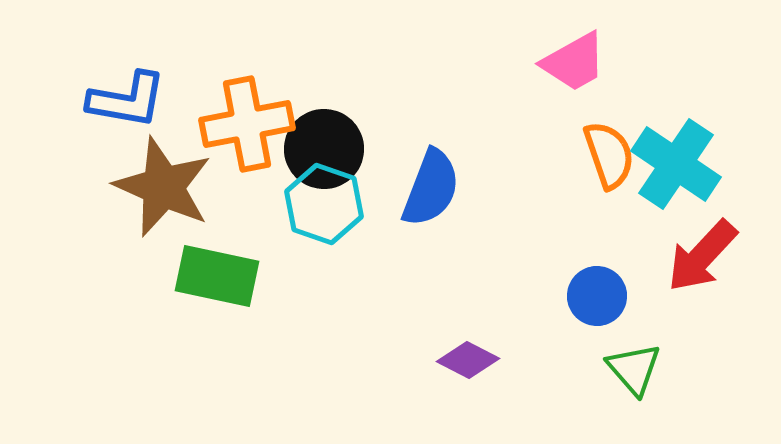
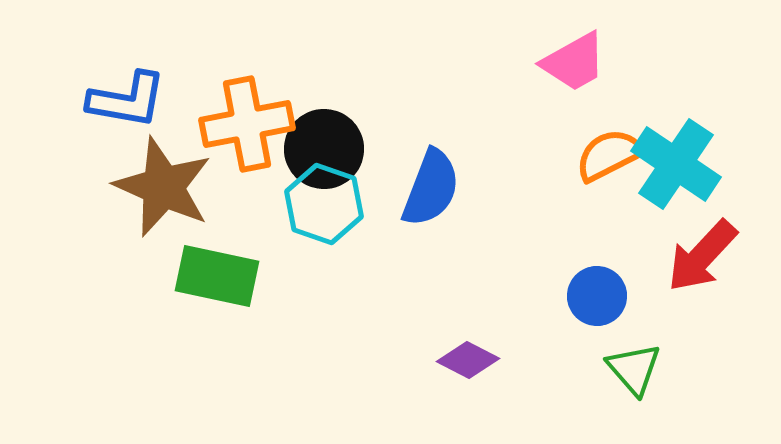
orange semicircle: rotated 98 degrees counterclockwise
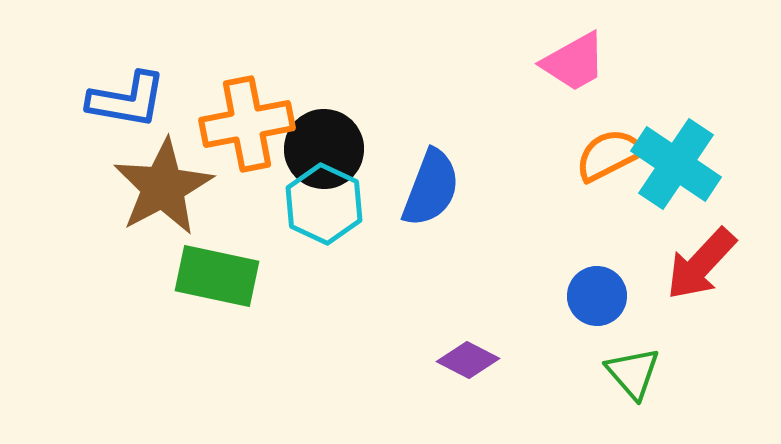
brown star: rotated 20 degrees clockwise
cyan hexagon: rotated 6 degrees clockwise
red arrow: moved 1 px left, 8 px down
green triangle: moved 1 px left, 4 px down
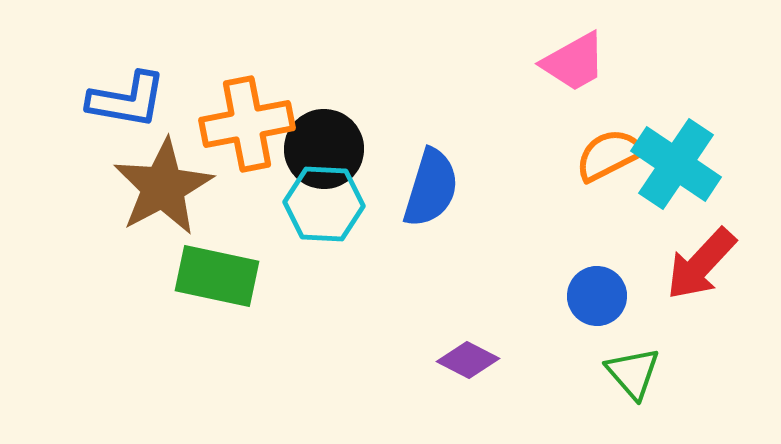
blue semicircle: rotated 4 degrees counterclockwise
cyan hexagon: rotated 22 degrees counterclockwise
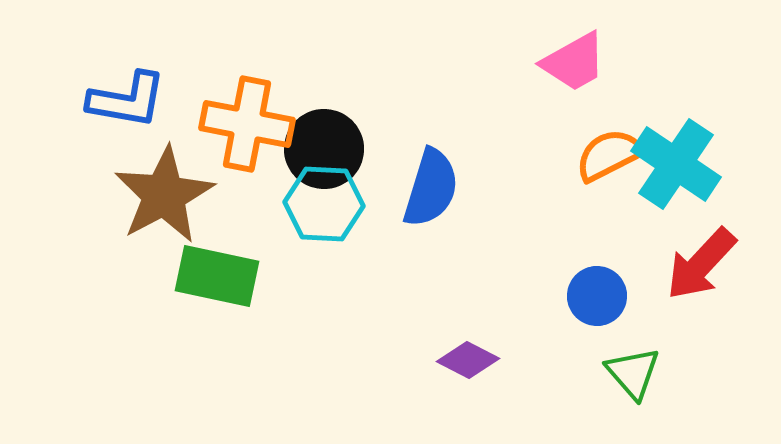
orange cross: rotated 22 degrees clockwise
brown star: moved 1 px right, 8 px down
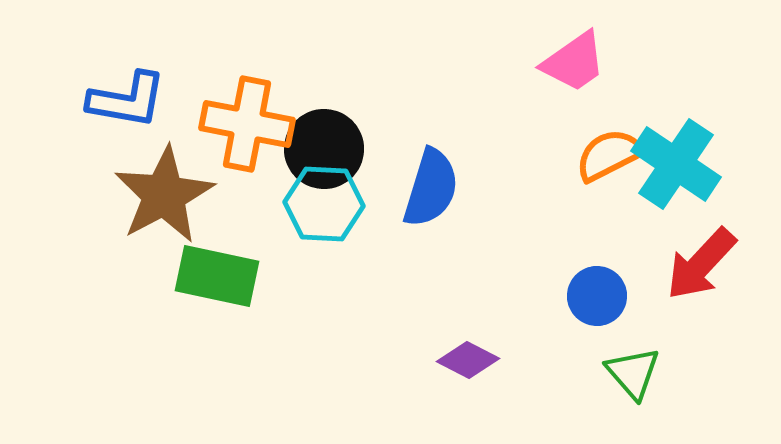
pink trapezoid: rotated 6 degrees counterclockwise
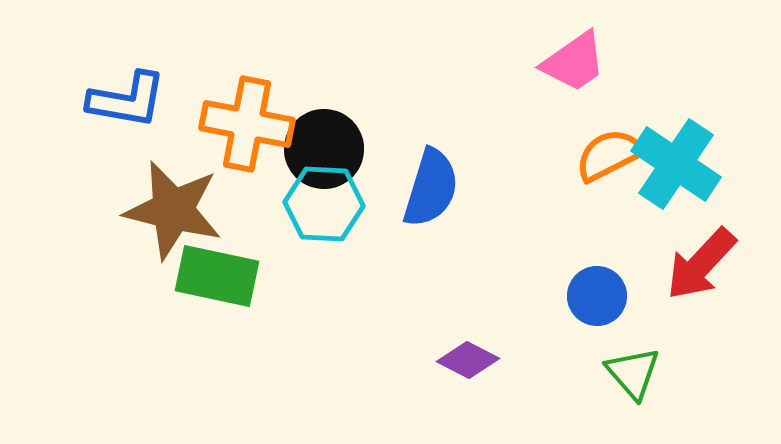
brown star: moved 9 px right, 15 px down; rotated 30 degrees counterclockwise
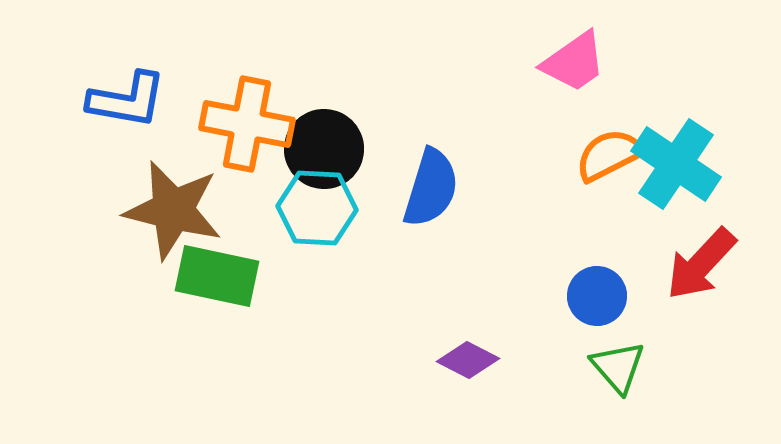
cyan hexagon: moved 7 px left, 4 px down
green triangle: moved 15 px left, 6 px up
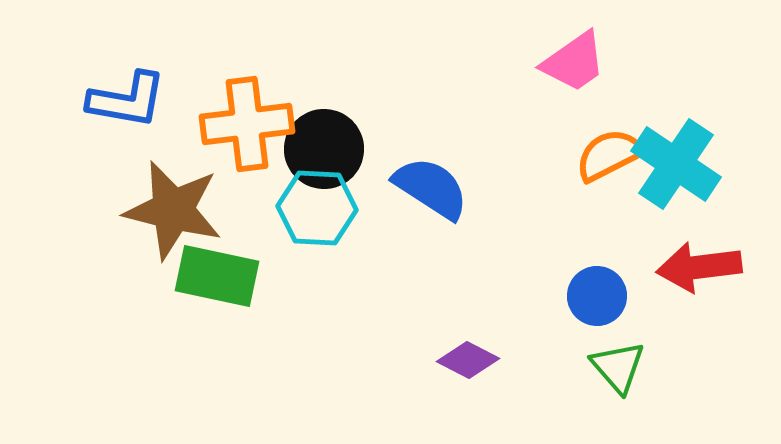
orange cross: rotated 18 degrees counterclockwise
blue semicircle: rotated 74 degrees counterclockwise
red arrow: moved 2 px left, 3 px down; rotated 40 degrees clockwise
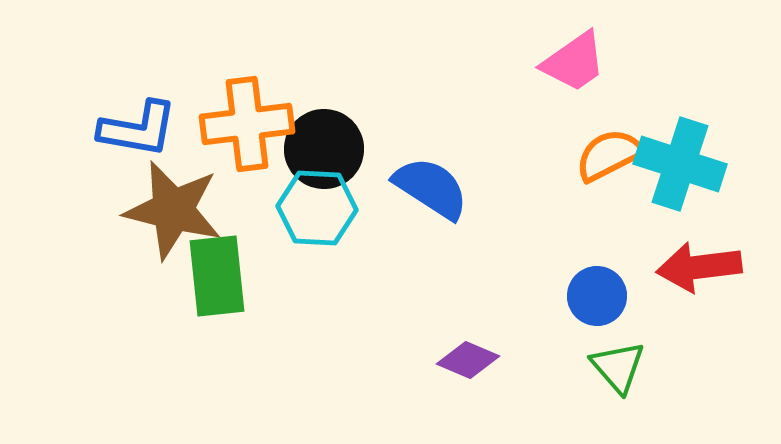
blue L-shape: moved 11 px right, 29 px down
cyan cross: moved 4 px right; rotated 16 degrees counterclockwise
green rectangle: rotated 72 degrees clockwise
purple diamond: rotated 4 degrees counterclockwise
